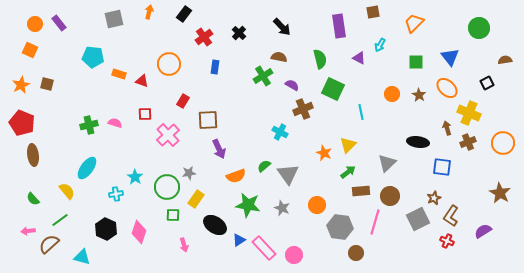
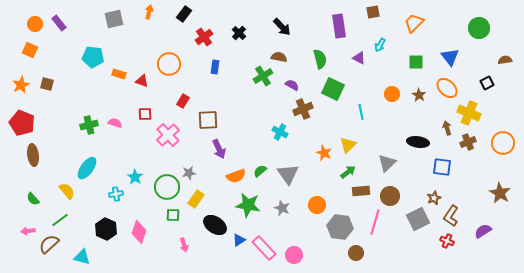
green semicircle at (264, 166): moved 4 px left, 5 px down
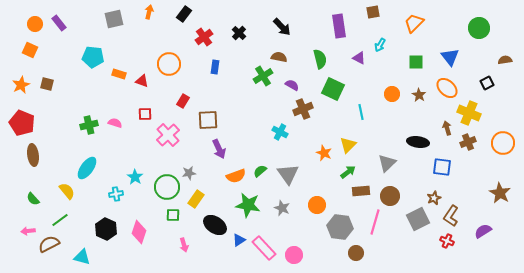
brown semicircle at (49, 244): rotated 15 degrees clockwise
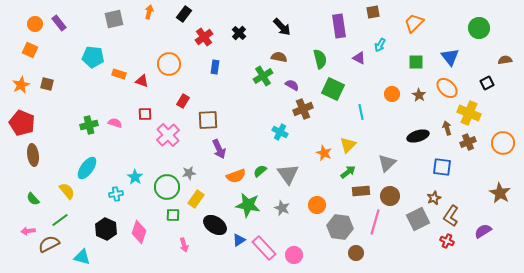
black ellipse at (418, 142): moved 6 px up; rotated 25 degrees counterclockwise
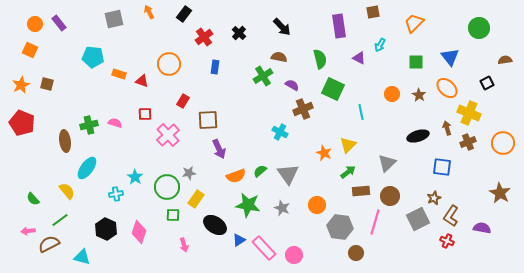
orange arrow at (149, 12): rotated 40 degrees counterclockwise
brown ellipse at (33, 155): moved 32 px right, 14 px up
purple semicircle at (483, 231): moved 1 px left, 3 px up; rotated 42 degrees clockwise
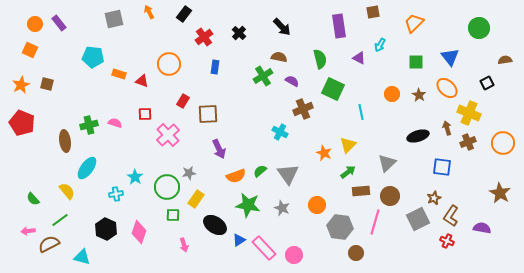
purple semicircle at (292, 85): moved 4 px up
brown square at (208, 120): moved 6 px up
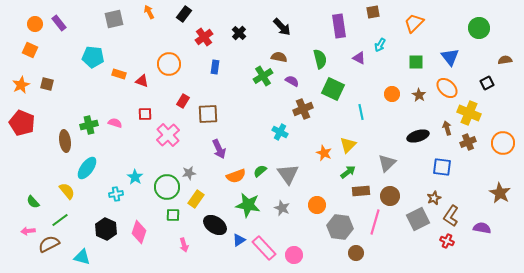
green semicircle at (33, 199): moved 3 px down
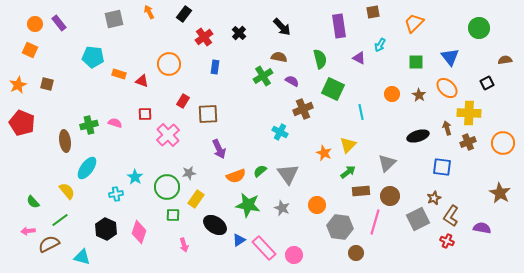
orange star at (21, 85): moved 3 px left
yellow cross at (469, 113): rotated 20 degrees counterclockwise
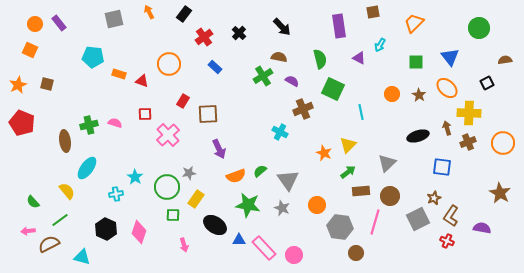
blue rectangle at (215, 67): rotated 56 degrees counterclockwise
gray triangle at (288, 174): moved 6 px down
blue triangle at (239, 240): rotated 32 degrees clockwise
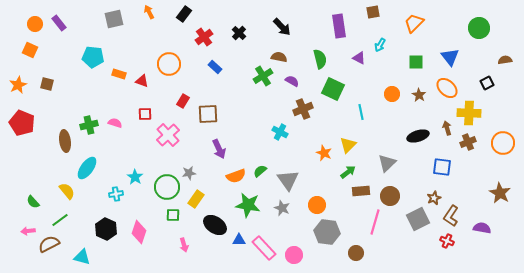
gray hexagon at (340, 227): moved 13 px left, 5 px down
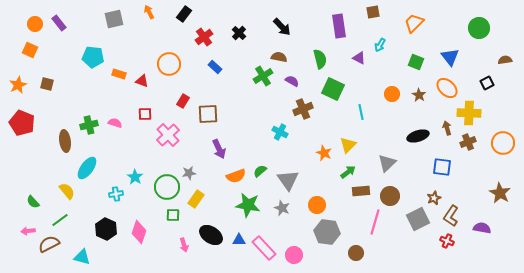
green square at (416, 62): rotated 21 degrees clockwise
black ellipse at (215, 225): moved 4 px left, 10 px down
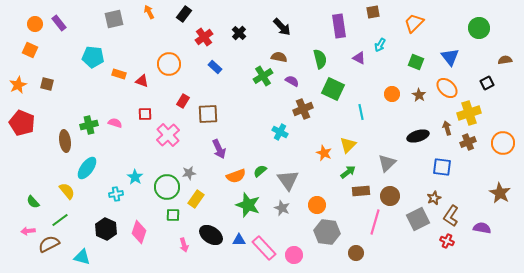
yellow cross at (469, 113): rotated 20 degrees counterclockwise
green star at (248, 205): rotated 10 degrees clockwise
